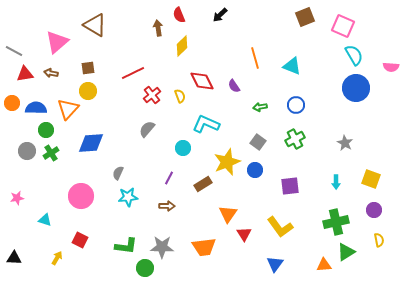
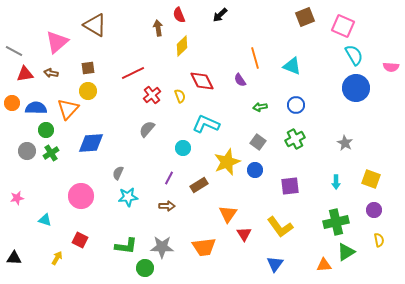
purple semicircle at (234, 86): moved 6 px right, 6 px up
brown rectangle at (203, 184): moved 4 px left, 1 px down
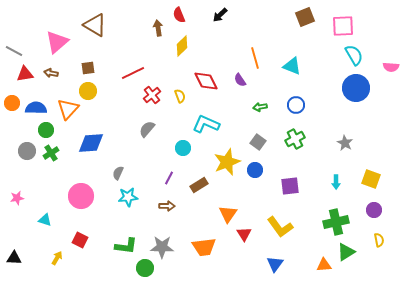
pink square at (343, 26): rotated 25 degrees counterclockwise
red diamond at (202, 81): moved 4 px right
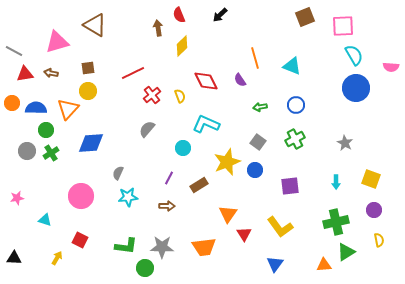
pink triangle at (57, 42): rotated 25 degrees clockwise
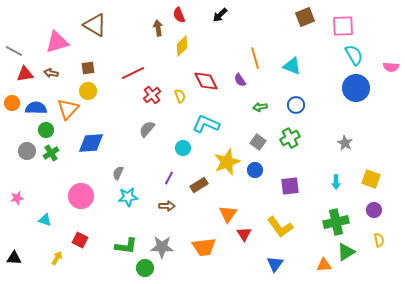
green cross at (295, 139): moved 5 px left, 1 px up
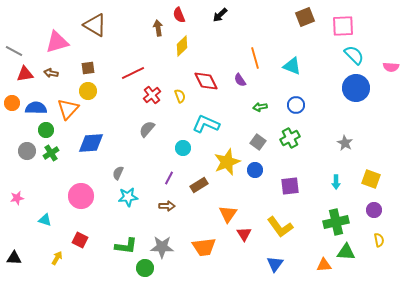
cyan semicircle at (354, 55): rotated 15 degrees counterclockwise
green triangle at (346, 252): rotated 36 degrees clockwise
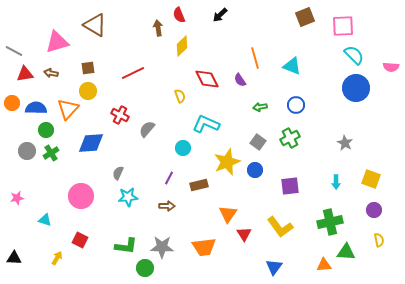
red diamond at (206, 81): moved 1 px right, 2 px up
red cross at (152, 95): moved 32 px left, 20 px down; rotated 24 degrees counterclockwise
brown rectangle at (199, 185): rotated 18 degrees clockwise
green cross at (336, 222): moved 6 px left
blue triangle at (275, 264): moved 1 px left, 3 px down
